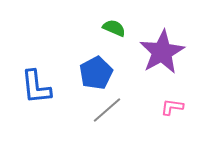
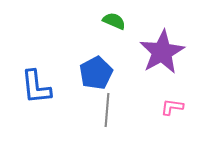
green semicircle: moved 7 px up
gray line: rotated 44 degrees counterclockwise
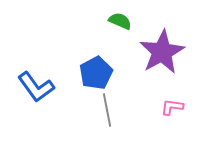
green semicircle: moved 6 px right
blue L-shape: rotated 30 degrees counterclockwise
gray line: rotated 16 degrees counterclockwise
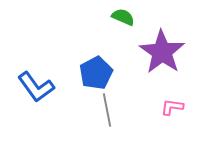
green semicircle: moved 3 px right, 4 px up
purple star: rotated 9 degrees counterclockwise
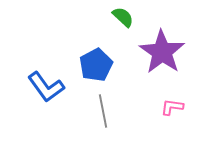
green semicircle: rotated 20 degrees clockwise
blue pentagon: moved 8 px up
blue L-shape: moved 10 px right
gray line: moved 4 px left, 1 px down
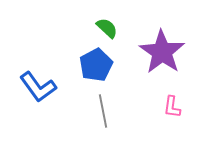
green semicircle: moved 16 px left, 11 px down
blue L-shape: moved 8 px left
pink L-shape: rotated 90 degrees counterclockwise
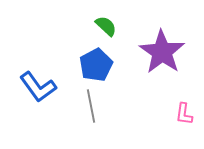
green semicircle: moved 1 px left, 2 px up
pink L-shape: moved 12 px right, 7 px down
gray line: moved 12 px left, 5 px up
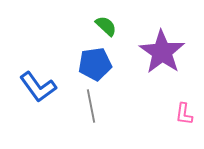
blue pentagon: moved 1 px left, 1 px up; rotated 20 degrees clockwise
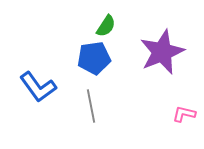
green semicircle: rotated 80 degrees clockwise
purple star: rotated 15 degrees clockwise
blue pentagon: moved 1 px left, 6 px up
pink L-shape: rotated 95 degrees clockwise
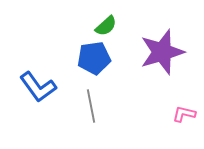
green semicircle: rotated 15 degrees clockwise
purple star: rotated 6 degrees clockwise
